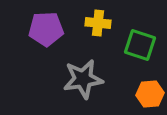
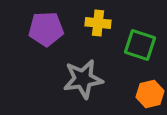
orange hexagon: rotated 8 degrees counterclockwise
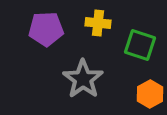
gray star: rotated 27 degrees counterclockwise
orange hexagon: rotated 16 degrees counterclockwise
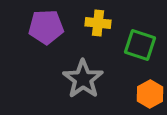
purple pentagon: moved 2 px up
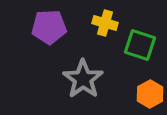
yellow cross: moved 7 px right; rotated 10 degrees clockwise
purple pentagon: moved 3 px right
